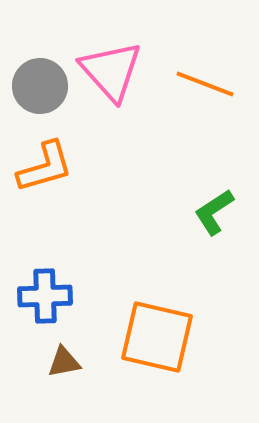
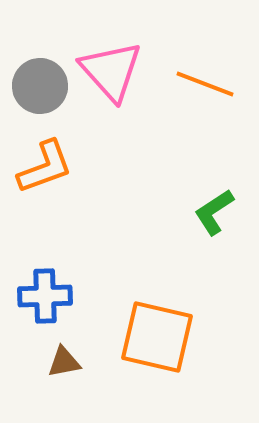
orange L-shape: rotated 4 degrees counterclockwise
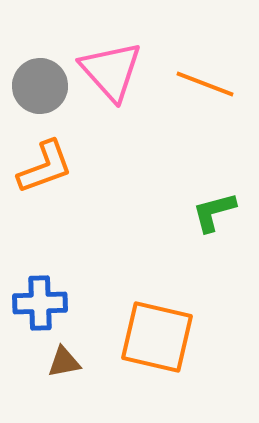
green L-shape: rotated 18 degrees clockwise
blue cross: moved 5 px left, 7 px down
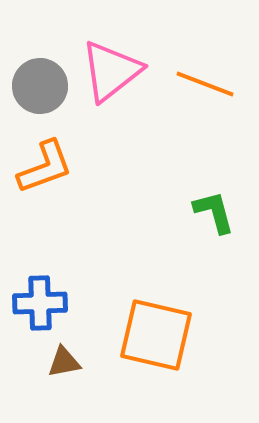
pink triangle: rotated 34 degrees clockwise
green L-shape: rotated 90 degrees clockwise
orange square: moved 1 px left, 2 px up
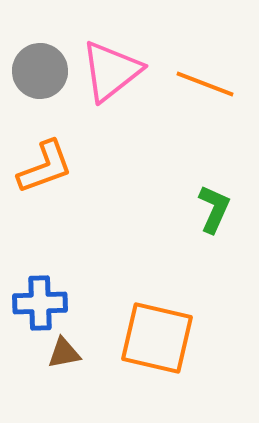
gray circle: moved 15 px up
green L-shape: moved 3 px up; rotated 39 degrees clockwise
orange square: moved 1 px right, 3 px down
brown triangle: moved 9 px up
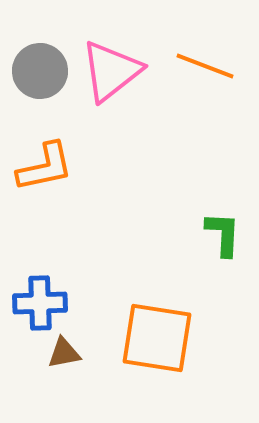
orange line: moved 18 px up
orange L-shape: rotated 8 degrees clockwise
green L-shape: moved 9 px right, 25 px down; rotated 21 degrees counterclockwise
orange square: rotated 4 degrees counterclockwise
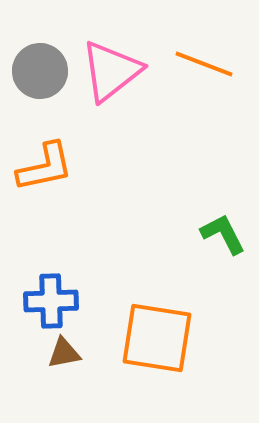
orange line: moved 1 px left, 2 px up
green L-shape: rotated 30 degrees counterclockwise
blue cross: moved 11 px right, 2 px up
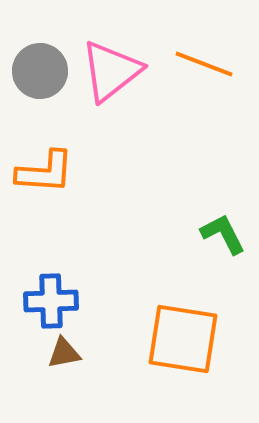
orange L-shape: moved 5 px down; rotated 16 degrees clockwise
orange square: moved 26 px right, 1 px down
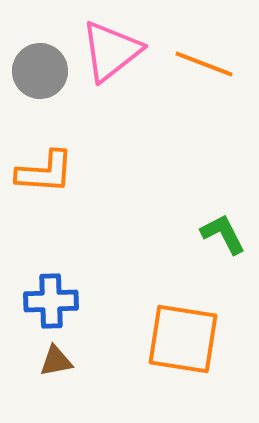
pink triangle: moved 20 px up
brown triangle: moved 8 px left, 8 px down
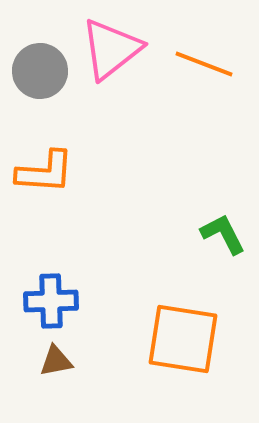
pink triangle: moved 2 px up
